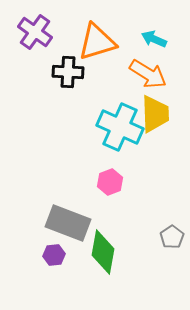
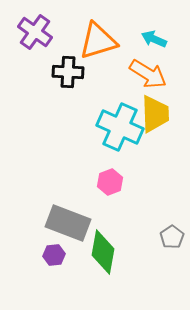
orange triangle: moved 1 px right, 1 px up
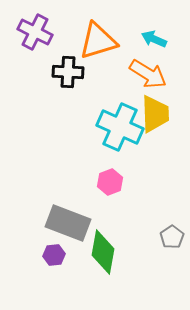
purple cross: rotated 8 degrees counterclockwise
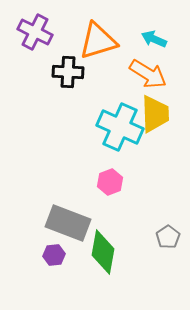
gray pentagon: moved 4 px left
